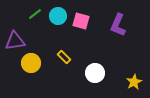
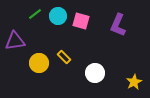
yellow circle: moved 8 px right
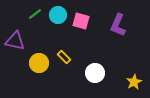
cyan circle: moved 1 px up
purple triangle: rotated 20 degrees clockwise
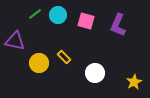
pink square: moved 5 px right
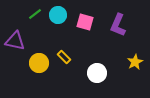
pink square: moved 1 px left, 1 px down
white circle: moved 2 px right
yellow star: moved 1 px right, 20 px up
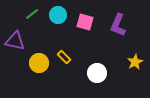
green line: moved 3 px left
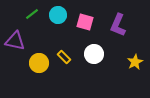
white circle: moved 3 px left, 19 px up
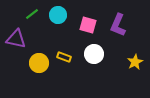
pink square: moved 3 px right, 3 px down
purple triangle: moved 1 px right, 2 px up
yellow rectangle: rotated 24 degrees counterclockwise
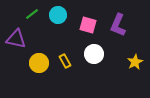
yellow rectangle: moved 1 px right, 4 px down; rotated 40 degrees clockwise
